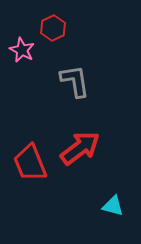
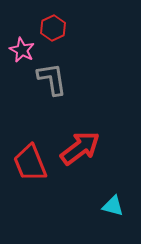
gray L-shape: moved 23 px left, 2 px up
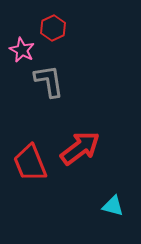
gray L-shape: moved 3 px left, 2 px down
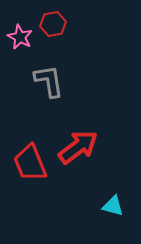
red hexagon: moved 4 px up; rotated 15 degrees clockwise
pink star: moved 2 px left, 13 px up
red arrow: moved 2 px left, 1 px up
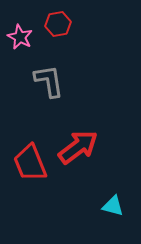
red hexagon: moved 5 px right
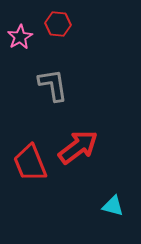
red hexagon: rotated 15 degrees clockwise
pink star: rotated 15 degrees clockwise
gray L-shape: moved 4 px right, 4 px down
